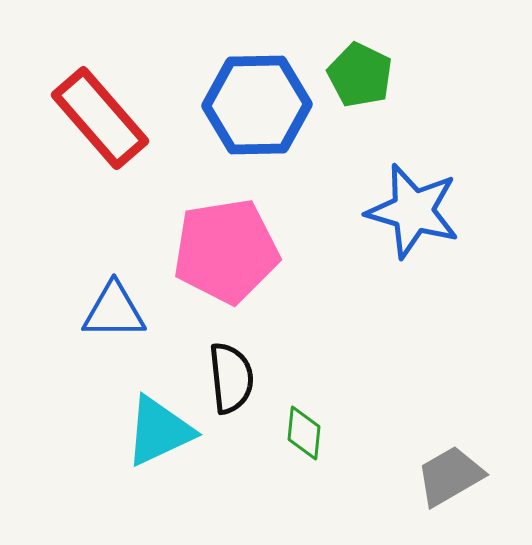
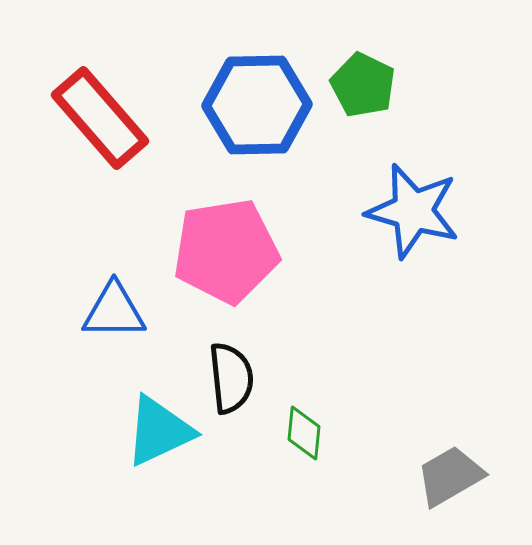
green pentagon: moved 3 px right, 10 px down
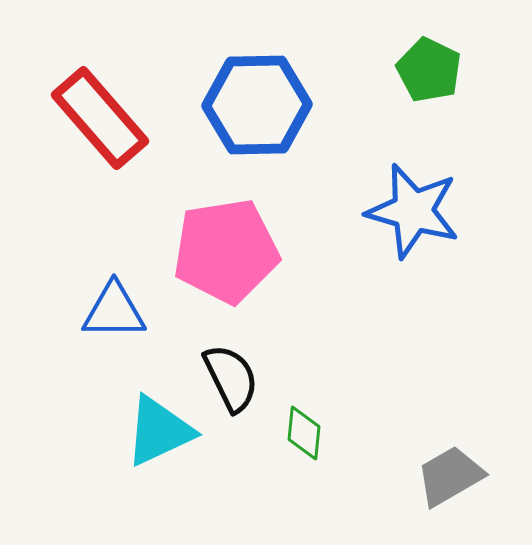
green pentagon: moved 66 px right, 15 px up
black semicircle: rotated 20 degrees counterclockwise
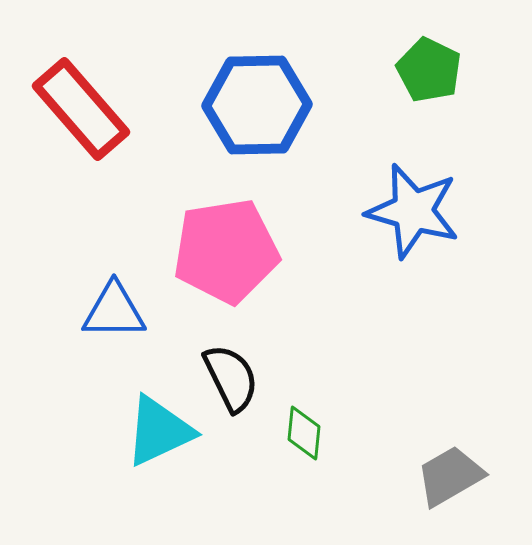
red rectangle: moved 19 px left, 9 px up
